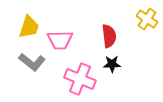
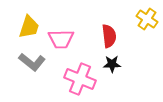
pink trapezoid: moved 1 px right, 1 px up
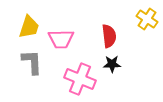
gray L-shape: rotated 132 degrees counterclockwise
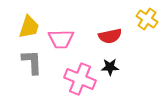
red semicircle: moved 1 px right; rotated 85 degrees clockwise
black star: moved 2 px left, 3 px down
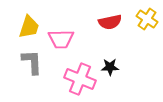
red semicircle: moved 14 px up
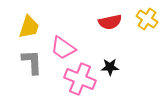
pink trapezoid: moved 2 px right, 9 px down; rotated 36 degrees clockwise
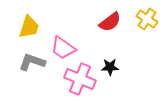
red semicircle: rotated 25 degrees counterclockwise
gray L-shape: rotated 68 degrees counterclockwise
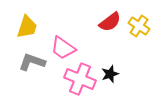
yellow cross: moved 8 px left, 7 px down
yellow trapezoid: moved 2 px left
black star: moved 7 px down; rotated 18 degrees counterclockwise
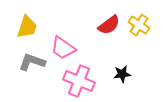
red semicircle: moved 1 px left, 3 px down
yellow cross: moved 1 px up
black star: moved 12 px right; rotated 12 degrees clockwise
pink cross: moved 1 px left, 2 px down
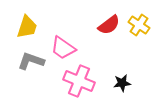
gray L-shape: moved 1 px left, 1 px up
black star: moved 9 px down
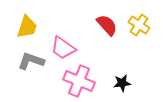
red semicircle: moved 2 px left; rotated 95 degrees counterclockwise
